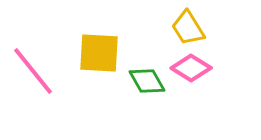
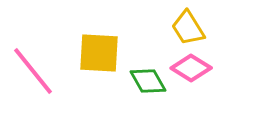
green diamond: moved 1 px right
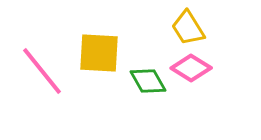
pink line: moved 9 px right
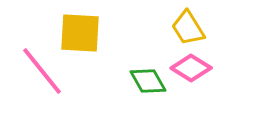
yellow square: moved 19 px left, 20 px up
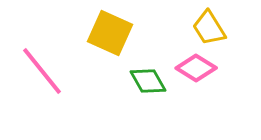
yellow trapezoid: moved 21 px right
yellow square: moved 30 px right; rotated 21 degrees clockwise
pink diamond: moved 5 px right
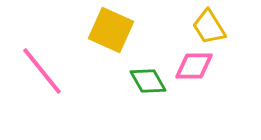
yellow trapezoid: moved 1 px up
yellow square: moved 1 px right, 3 px up
pink diamond: moved 2 px left, 2 px up; rotated 33 degrees counterclockwise
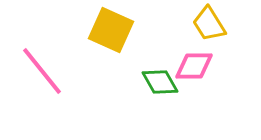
yellow trapezoid: moved 3 px up
green diamond: moved 12 px right, 1 px down
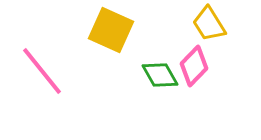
pink diamond: rotated 45 degrees counterclockwise
green diamond: moved 7 px up
